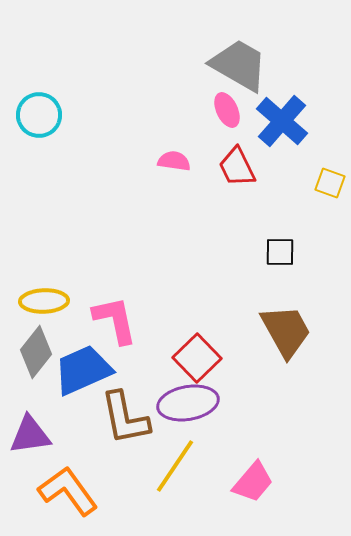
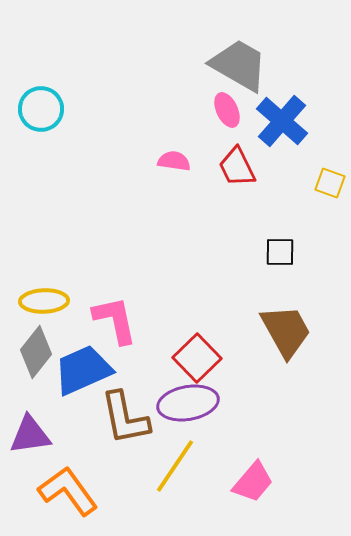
cyan circle: moved 2 px right, 6 px up
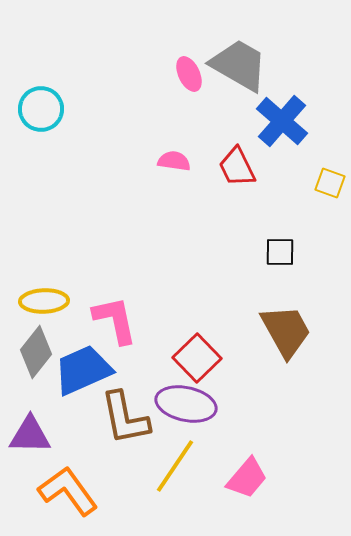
pink ellipse: moved 38 px left, 36 px up
purple ellipse: moved 2 px left, 1 px down; rotated 22 degrees clockwise
purple triangle: rotated 9 degrees clockwise
pink trapezoid: moved 6 px left, 4 px up
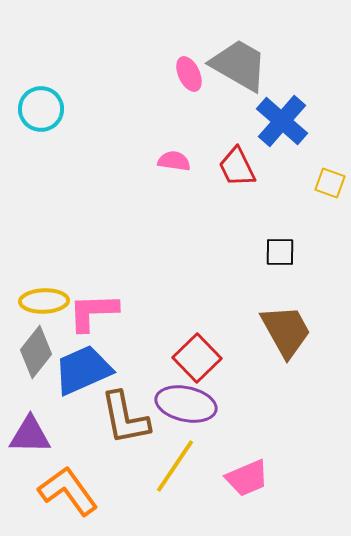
pink L-shape: moved 22 px left, 8 px up; rotated 80 degrees counterclockwise
pink trapezoid: rotated 27 degrees clockwise
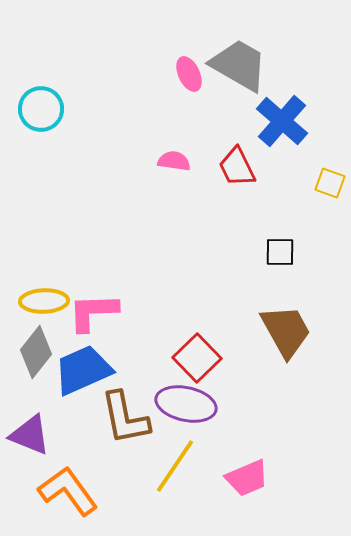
purple triangle: rotated 21 degrees clockwise
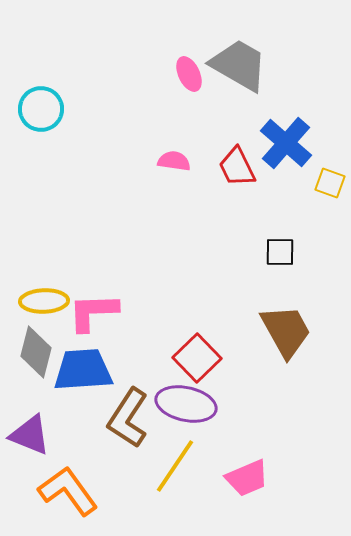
blue cross: moved 4 px right, 22 px down
gray diamond: rotated 24 degrees counterclockwise
blue trapezoid: rotated 20 degrees clockwise
brown L-shape: moved 3 px right; rotated 44 degrees clockwise
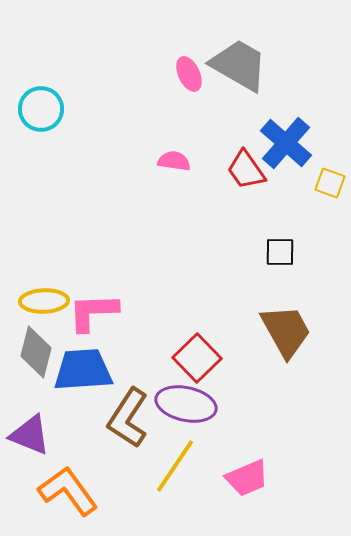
red trapezoid: moved 9 px right, 3 px down; rotated 9 degrees counterclockwise
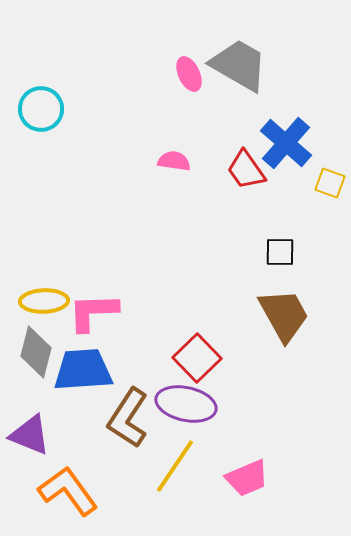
brown trapezoid: moved 2 px left, 16 px up
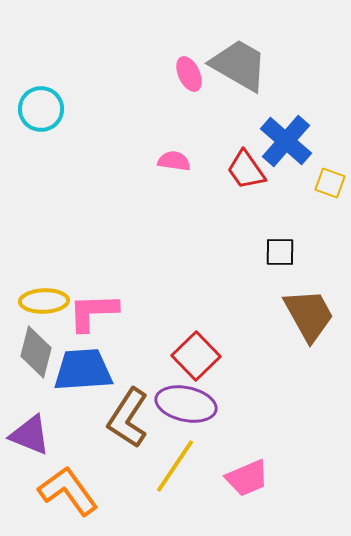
blue cross: moved 2 px up
brown trapezoid: moved 25 px right
red square: moved 1 px left, 2 px up
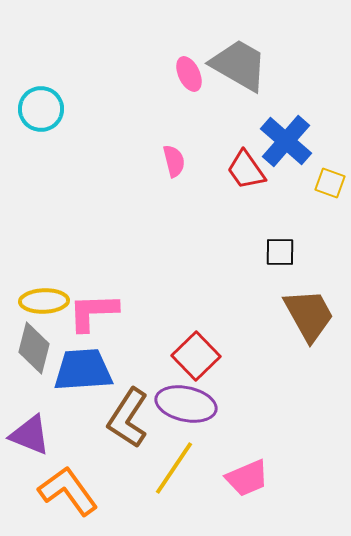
pink semicircle: rotated 68 degrees clockwise
gray diamond: moved 2 px left, 4 px up
yellow line: moved 1 px left, 2 px down
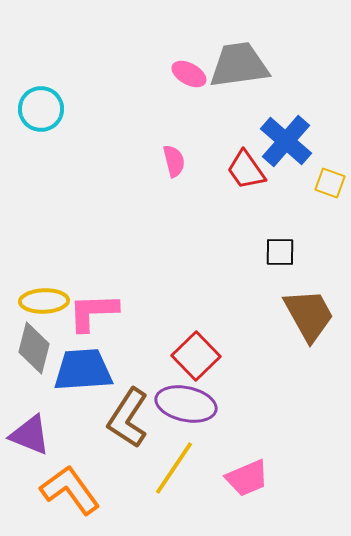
gray trapezoid: rotated 38 degrees counterclockwise
pink ellipse: rotated 36 degrees counterclockwise
orange L-shape: moved 2 px right, 1 px up
